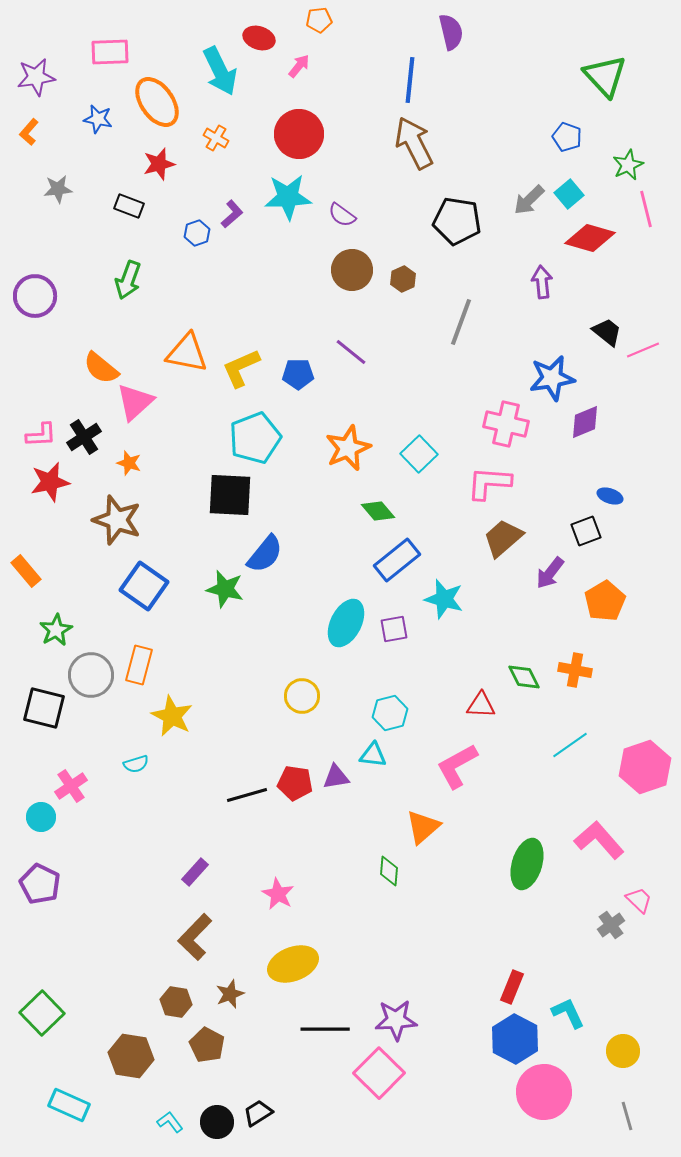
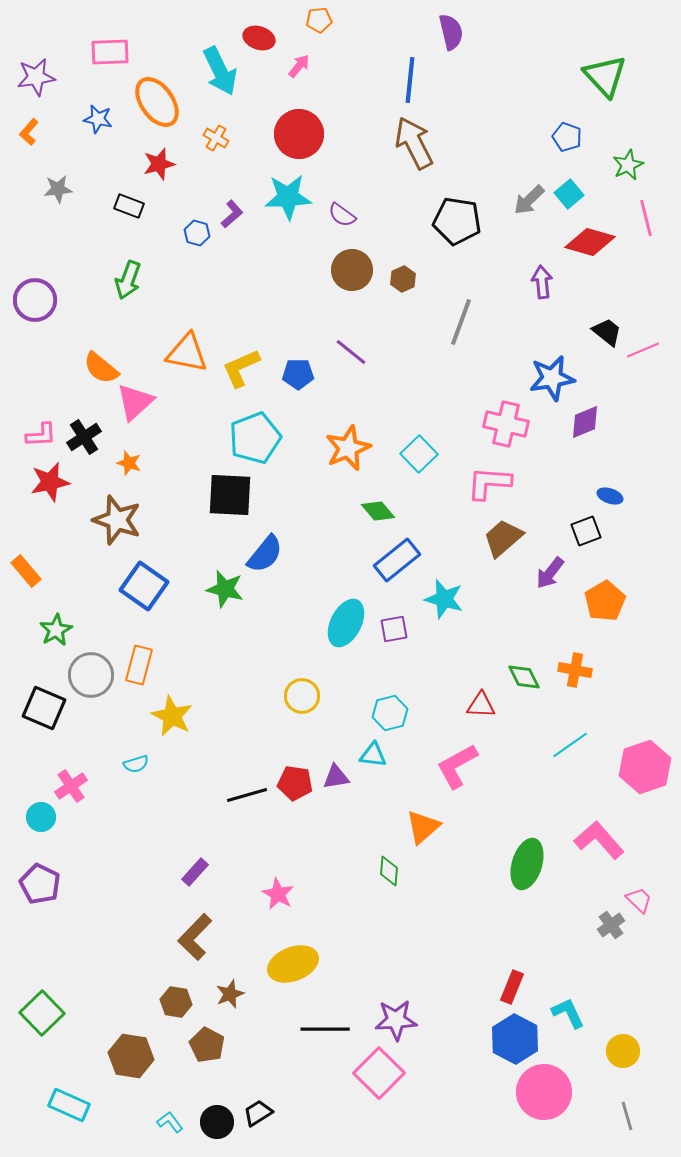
pink line at (646, 209): moved 9 px down
blue hexagon at (197, 233): rotated 25 degrees counterclockwise
red diamond at (590, 238): moved 4 px down
purple circle at (35, 296): moved 4 px down
black square at (44, 708): rotated 9 degrees clockwise
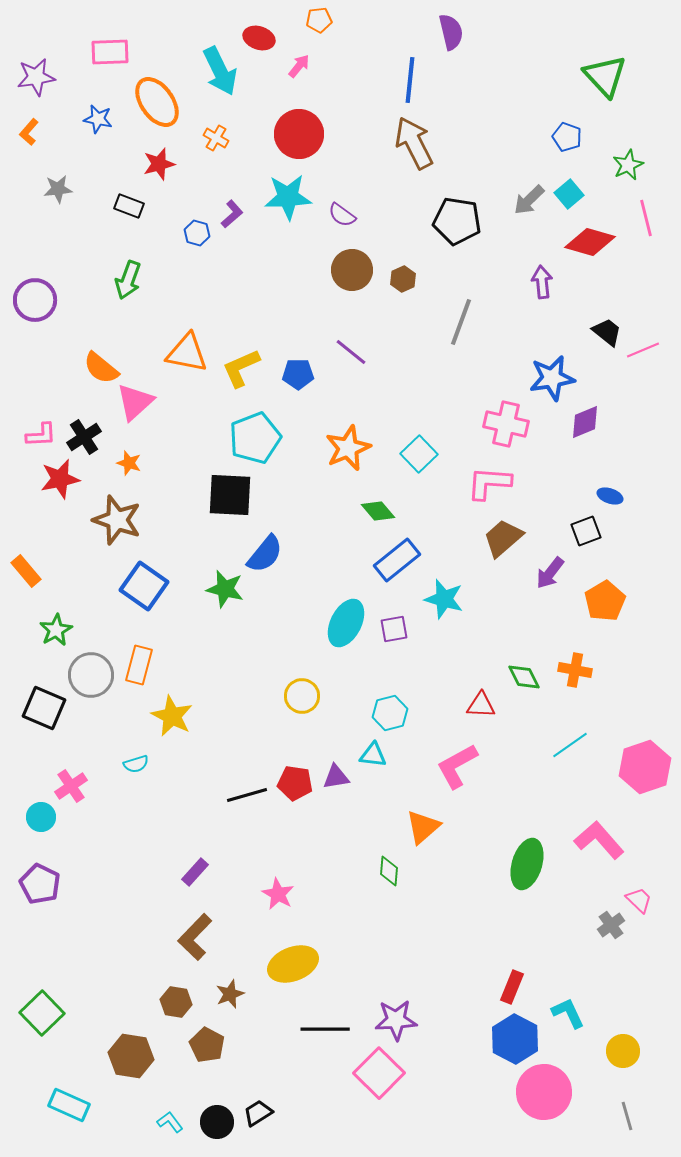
red star at (50, 482): moved 10 px right, 3 px up
